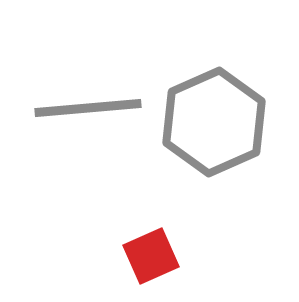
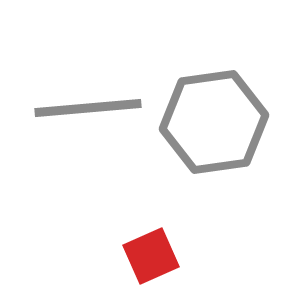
gray hexagon: rotated 16 degrees clockwise
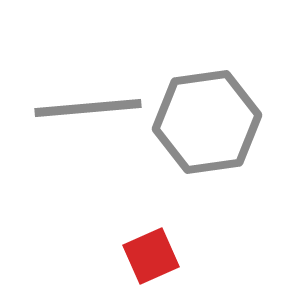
gray hexagon: moved 7 px left
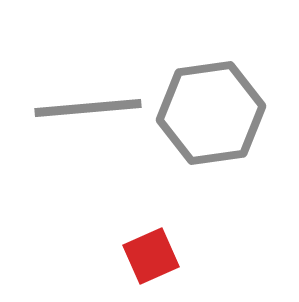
gray hexagon: moved 4 px right, 9 px up
